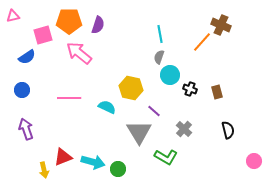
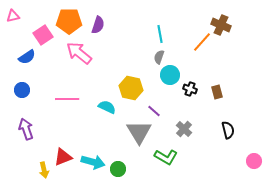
pink square: rotated 18 degrees counterclockwise
pink line: moved 2 px left, 1 px down
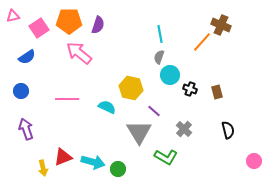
pink square: moved 4 px left, 7 px up
blue circle: moved 1 px left, 1 px down
yellow arrow: moved 1 px left, 2 px up
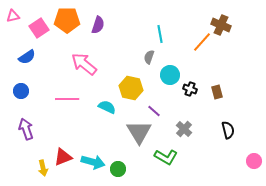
orange pentagon: moved 2 px left, 1 px up
pink arrow: moved 5 px right, 11 px down
gray semicircle: moved 10 px left
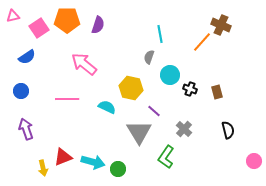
green L-shape: rotated 95 degrees clockwise
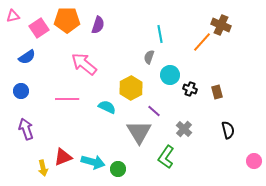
yellow hexagon: rotated 20 degrees clockwise
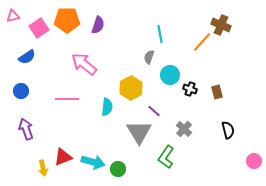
cyan semicircle: rotated 72 degrees clockwise
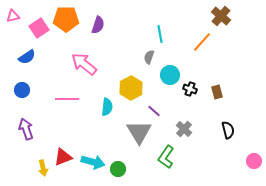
orange pentagon: moved 1 px left, 1 px up
brown cross: moved 9 px up; rotated 18 degrees clockwise
blue circle: moved 1 px right, 1 px up
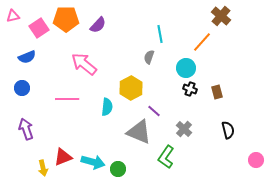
purple semicircle: rotated 24 degrees clockwise
blue semicircle: rotated 12 degrees clockwise
cyan circle: moved 16 px right, 7 px up
blue circle: moved 2 px up
gray triangle: rotated 36 degrees counterclockwise
pink circle: moved 2 px right, 1 px up
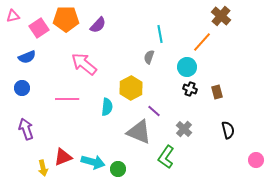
cyan circle: moved 1 px right, 1 px up
